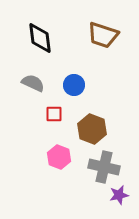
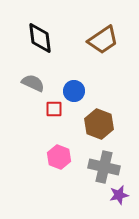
brown trapezoid: moved 5 px down; rotated 52 degrees counterclockwise
blue circle: moved 6 px down
red square: moved 5 px up
brown hexagon: moved 7 px right, 5 px up
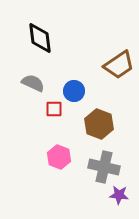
brown trapezoid: moved 16 px right, 25 px down
purple star: rotated 18 degrees clockwise
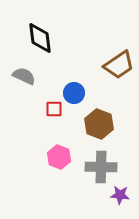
gray semicircle: moved 9 px left, 7 px up
blue circle: moved 2 px down
gray cross: moved 3 px left; rotated 12 degrees counterclockwise
purple star: moved 1 px right
